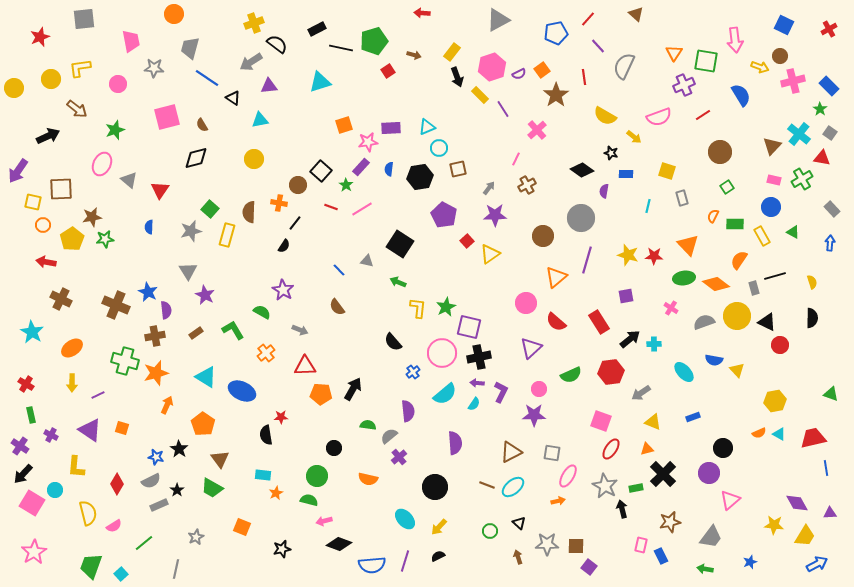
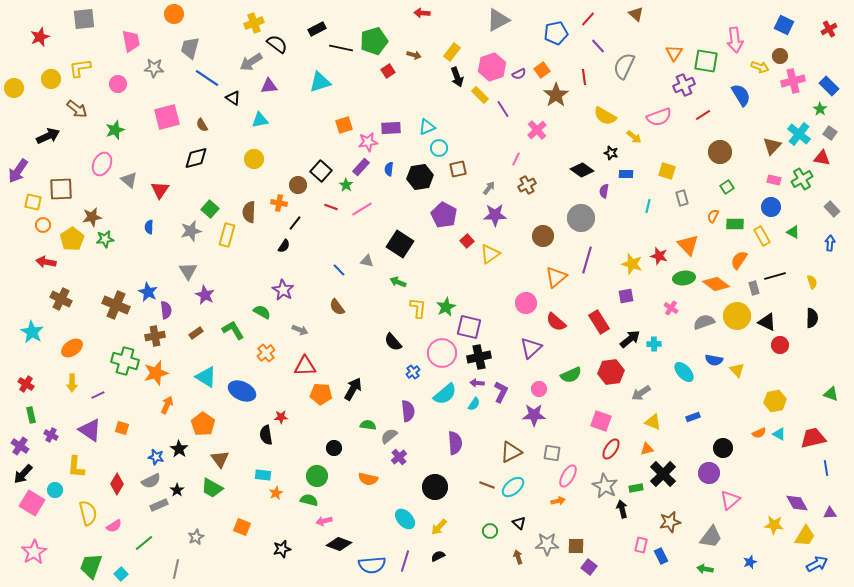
yellow star at (628, 255): moved 4 px right, 9 px down
red star at (654, 256): moved 5 px right; rotated 12 degrees clockwise
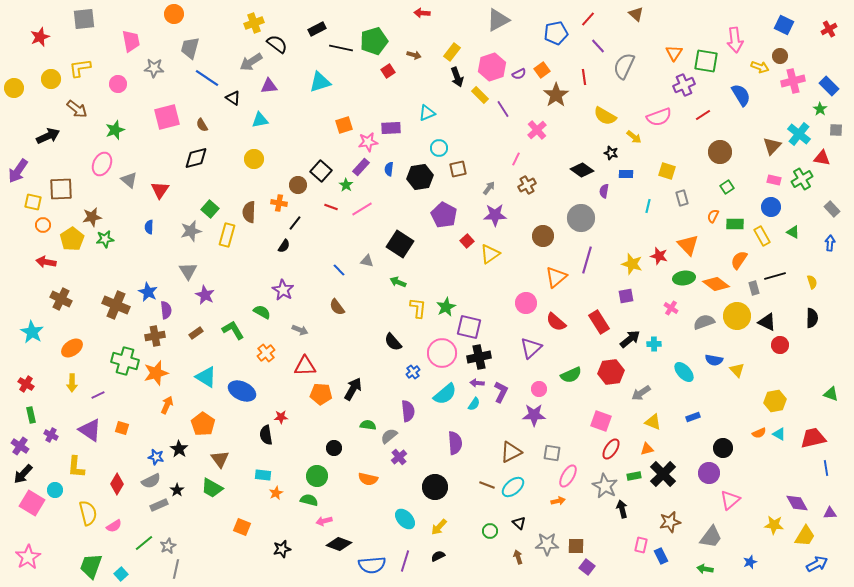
cyan triangle at (427, 127): moved 14 px up
gray square at (830, 133): moved 6 px right, 3 px up; rotated 32 degrees counterclockwise
green rectangle at (636, 488): moved 2 px left, 12 px up
gray star at (196, 537): moved 28 px left, 9 px down
pink star at (34, 552): moved 6 px left, 5 px down
purple square at (589, 567): moved 2 px left
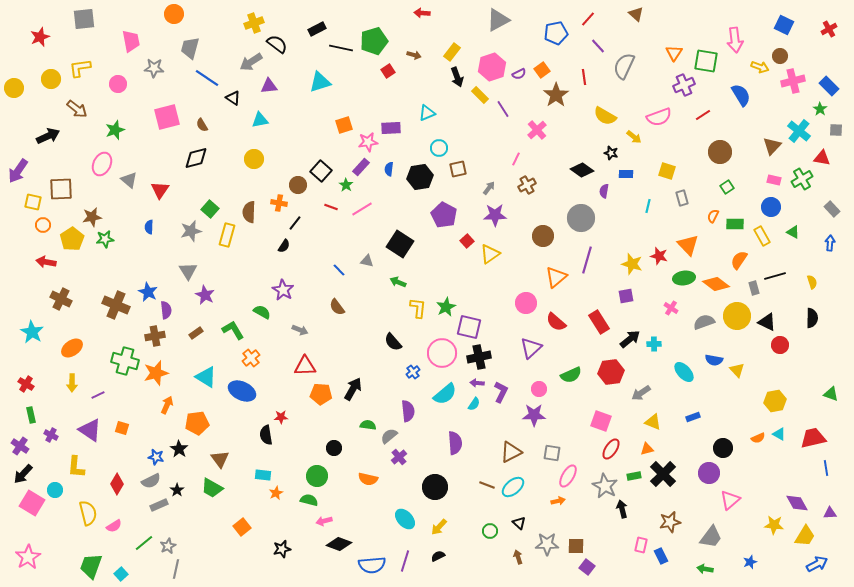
cyan cross at (799, 134): moved 3 px up
orange cross at (266, 353): moved 15 px left, 5 px down
orange pentagon at (203, 424): moved 6 px left, 1 px up; rotated 30 degrees clockwise
orange semicircle at (759, 433): moved 1 px left, 5 px down
orange square at (242, 527): rotated 30 degrees clockwise
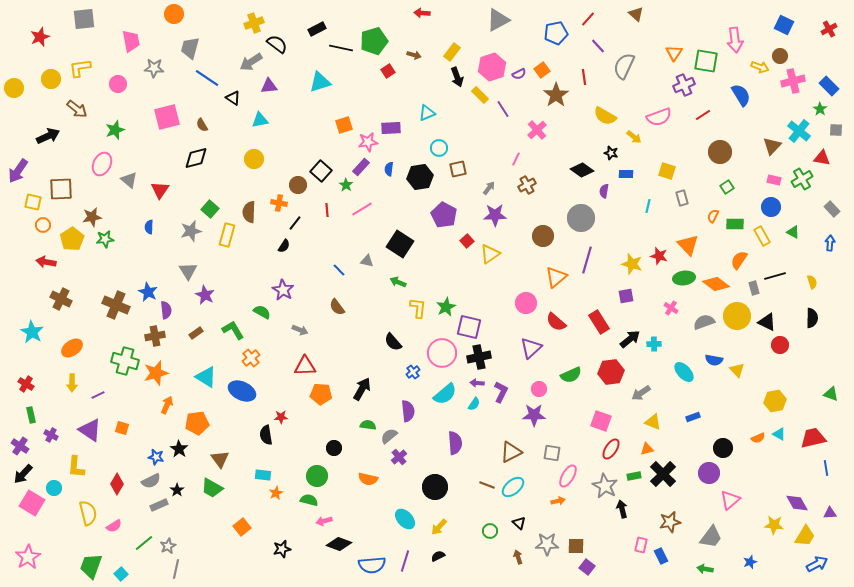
red line at (331, 207): moved 4 px left, 3 px down; rotated 64 degrees clockwise
black arrow at (353, 389): moved 9 px right
cyan circle at (55, 490): moved 1 px left, 2 px up
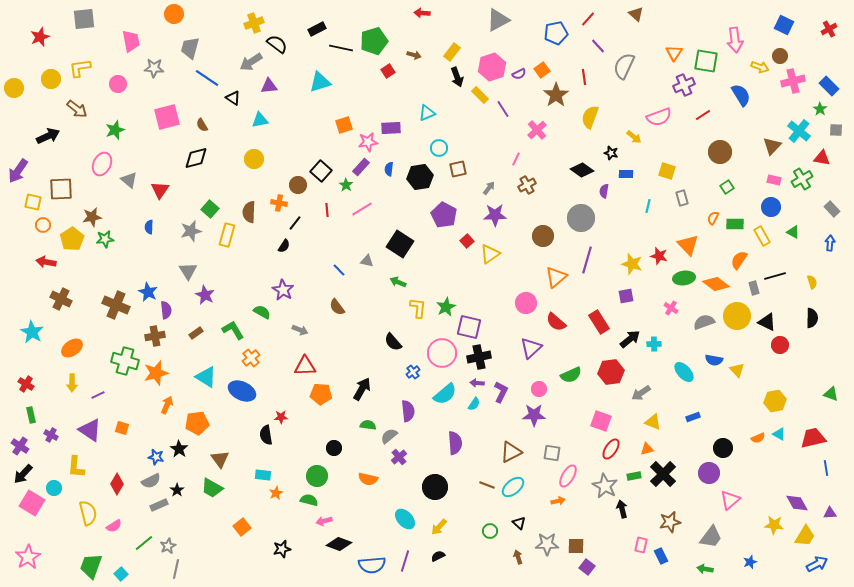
yellow semicircle at (605, 116): moved 15 px left, 1 px down; rotated 80 degrees clockwise
orange semicircle at (713, 216): moved 2 px down
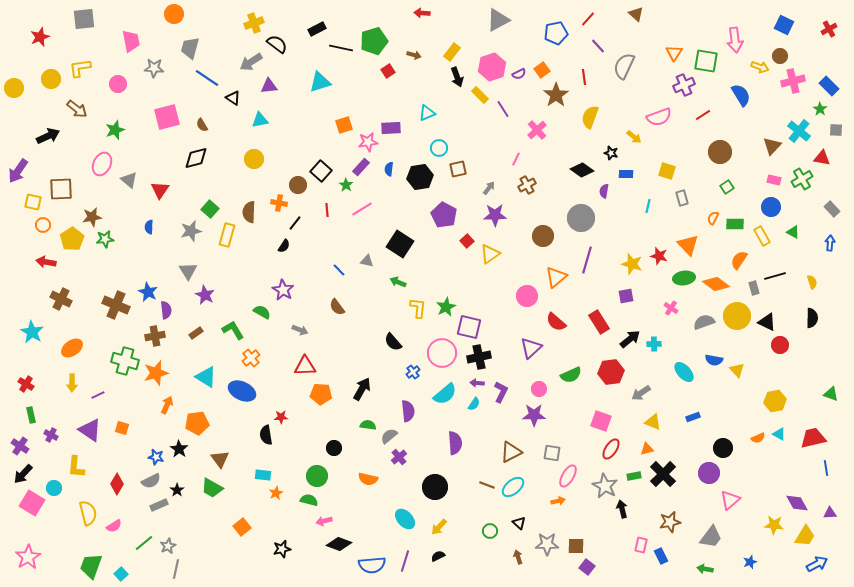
pink circle at (526, 303): moved 1 px right, 7 px up
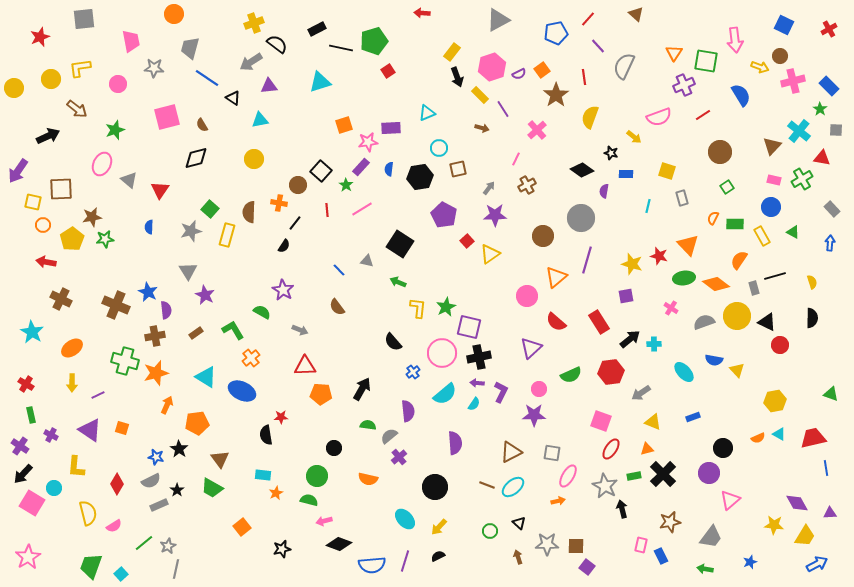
brown arrow at (414, 55): moved 68 px right, 73 px down
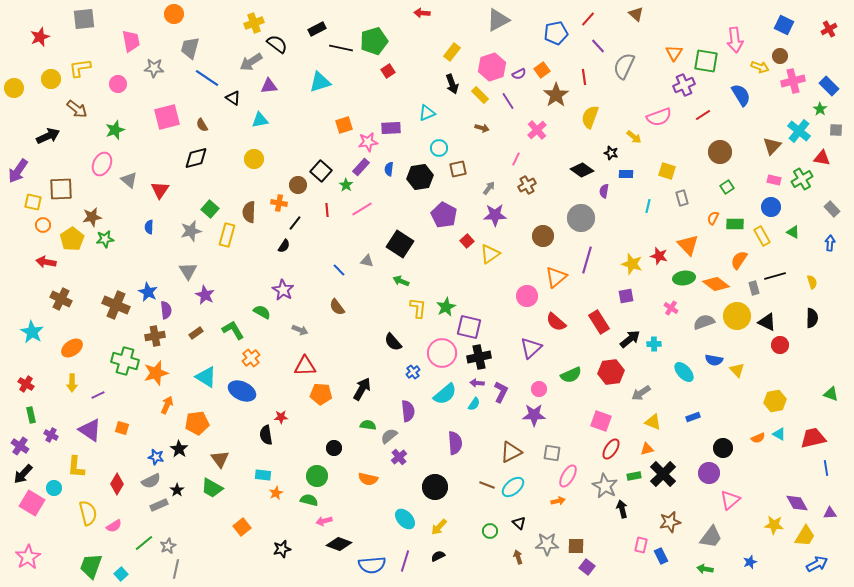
black arrow at (457, 77): moved 5 px left, 7 px down
purple line at (503, 109): moved 5 px right, 8 px up
green arrow at (398, 282): moved 3 px right, 1 px up
